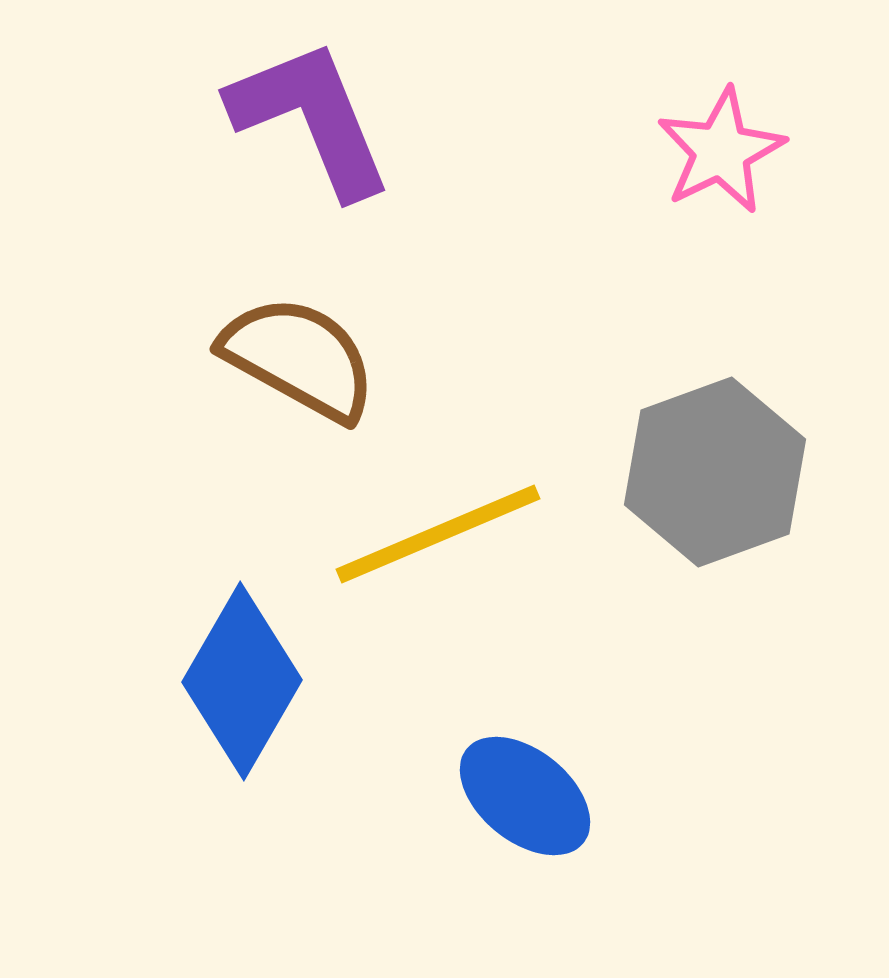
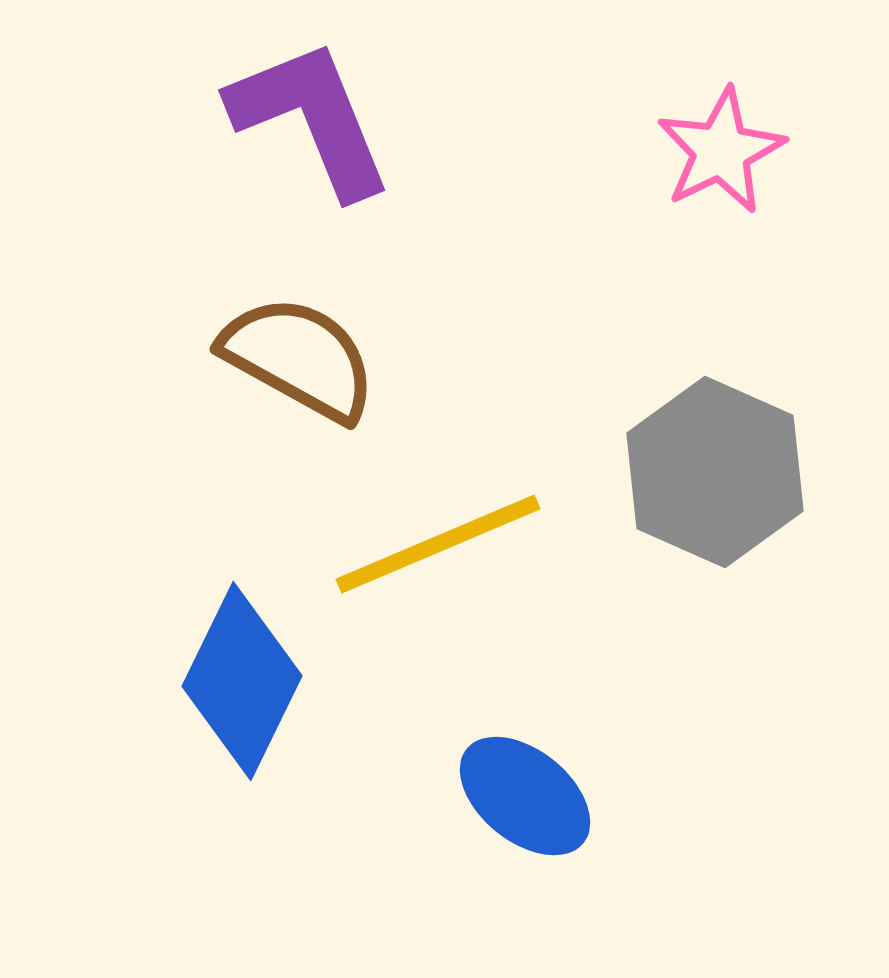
gray hexagon: rotated 16 degrees counterclockwise
yellow line: moved 10 px down
blue diamond: rotated 4 degrees counterclockwise
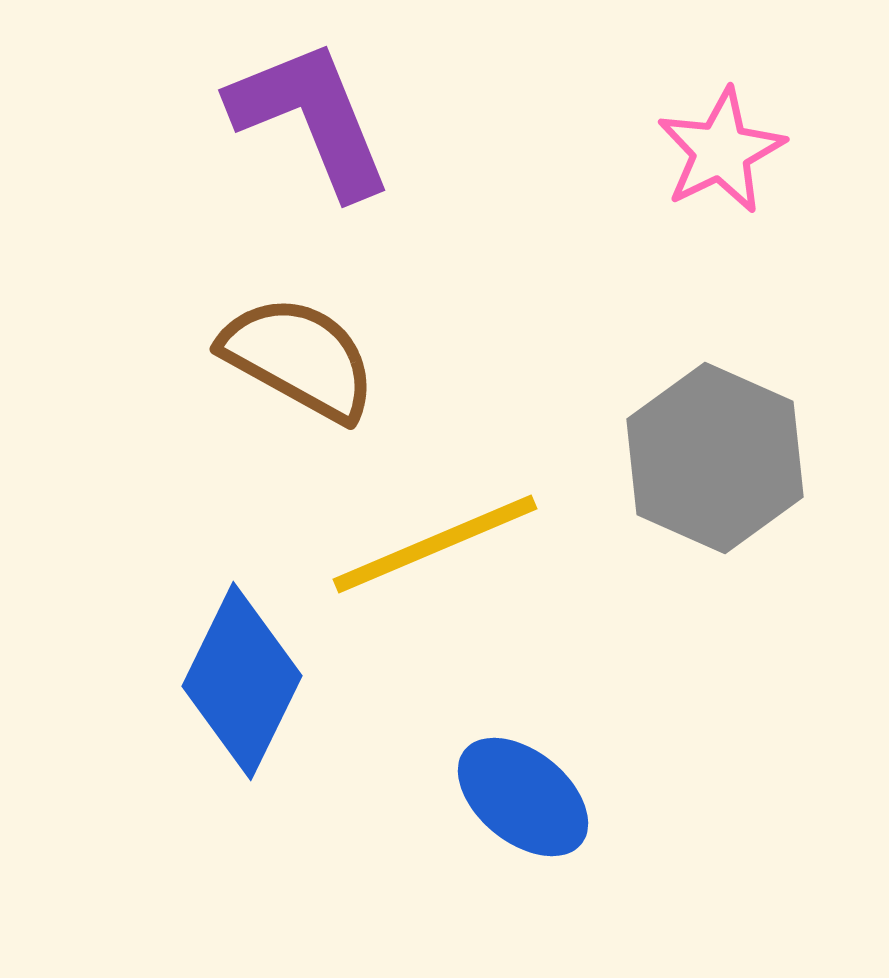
gray hexagon: moved 14 px up
yellow line: moved 3 px left
blue ellipse: moved 2 px left, 1 px down
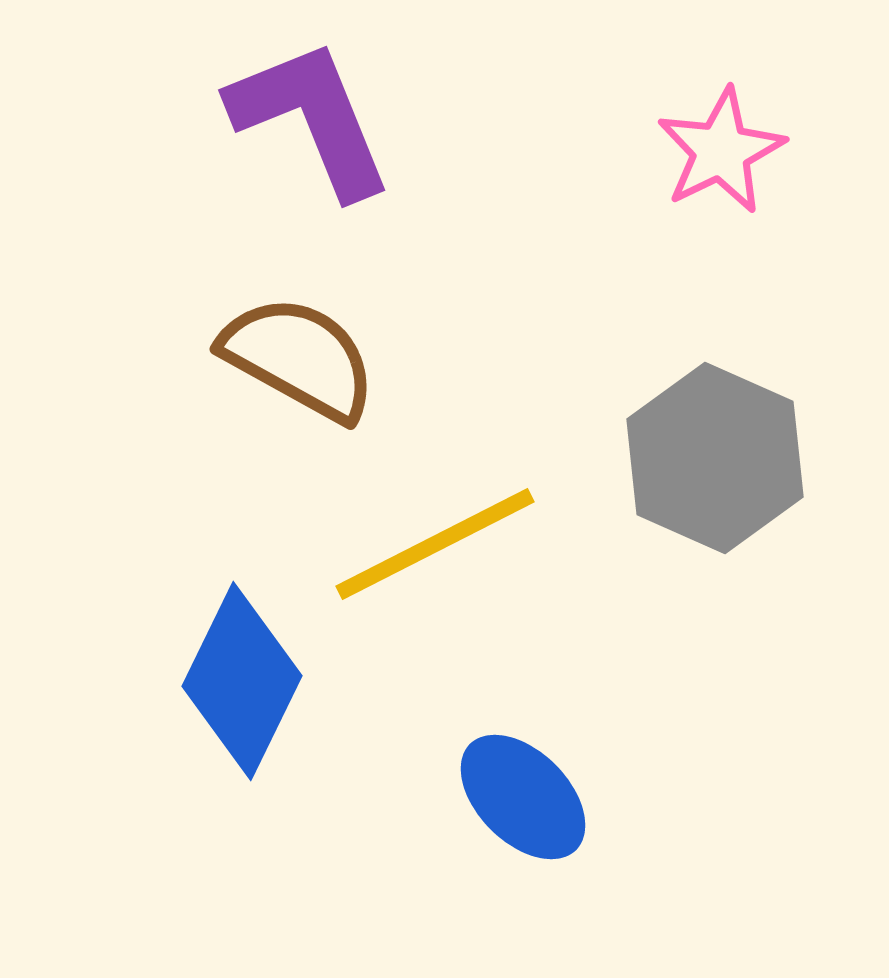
yellow line: rotated 4 degrees counterclockwise
blue ellipse: rotated 6 degrees clockwise
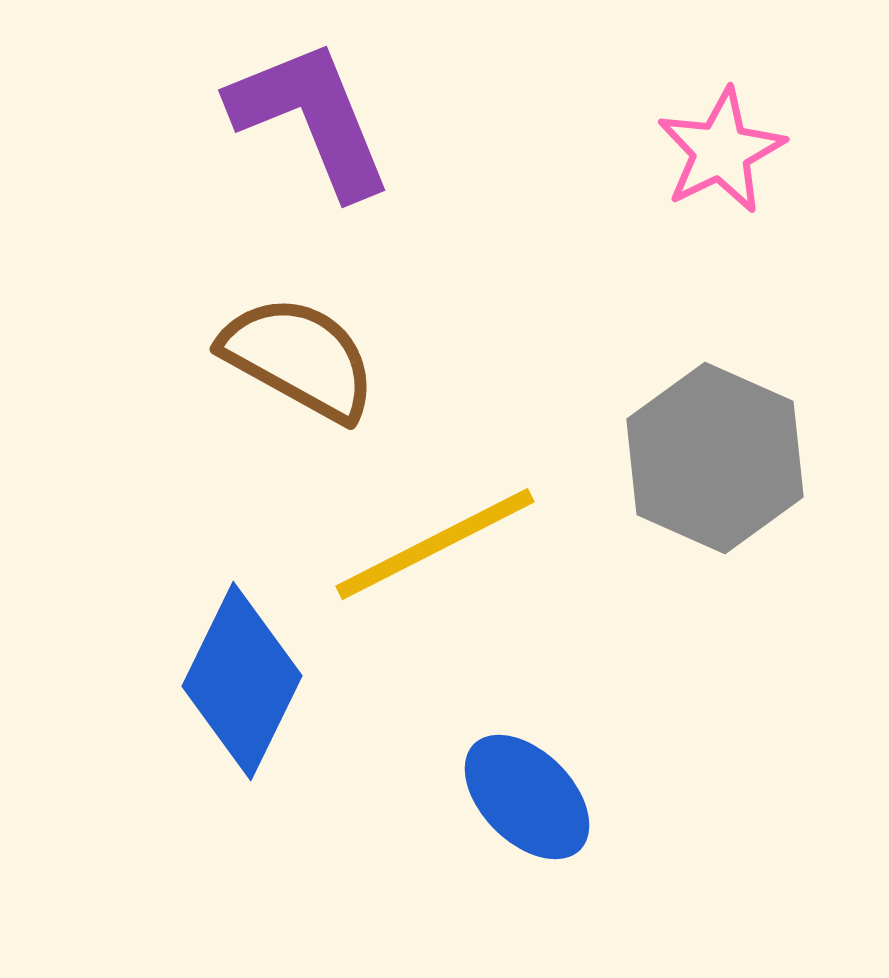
blue ellipse: moved 4 px right
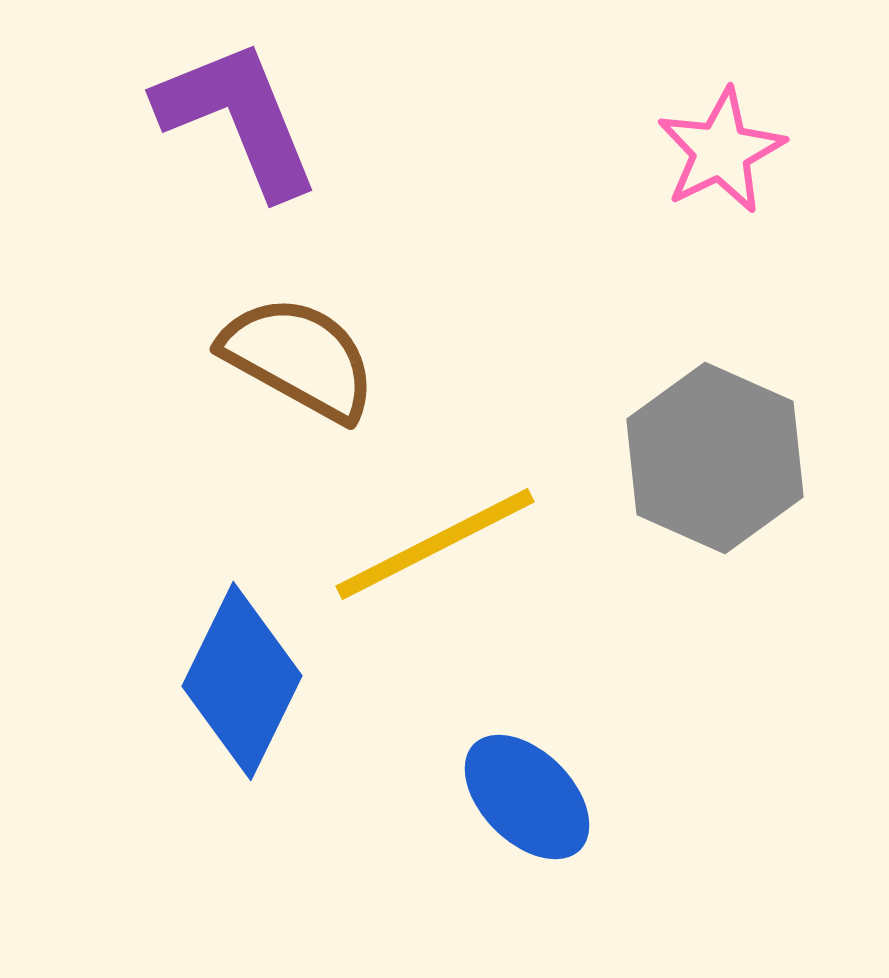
purple L-shape: moved 73 px left
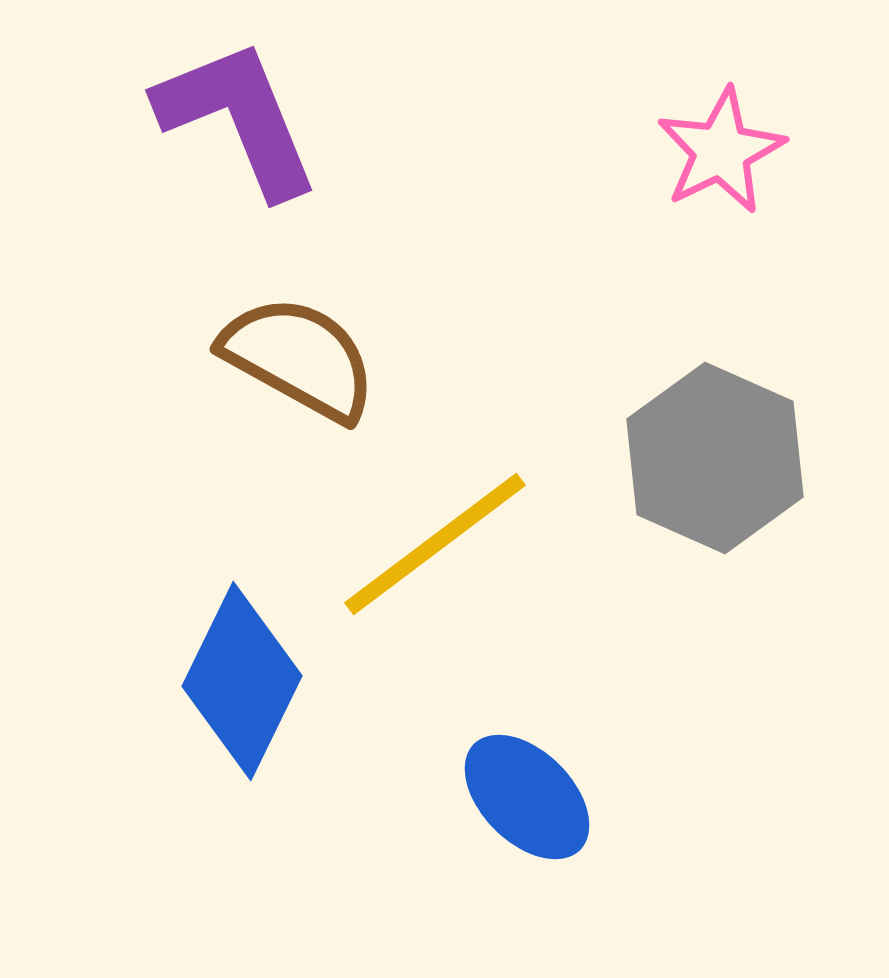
yellow line: rotated 10 degrees counterclockwise
